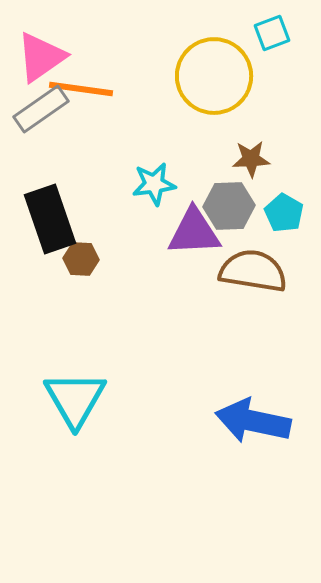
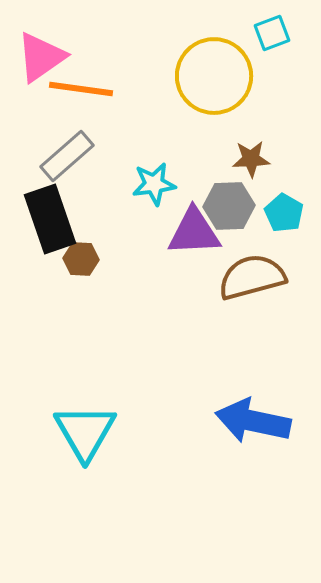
gray rectangle: moved 26 px right, 47 px down; rotated 6 degrees counterclockwise
brown semicircle: moved 1 px left, 6 px down; rotated 24 degrees counterclockwise
cyan triangle: moved 10 px right, 33 px down
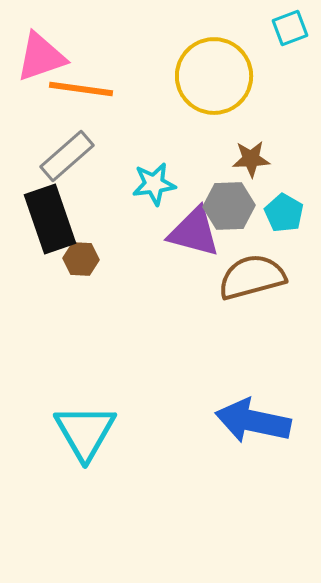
cyan square: moved 18 px right, 5 px up
pink triangle: rotated 16 degrees clockwise
purple triangle: rotated 18 degrees clockwise
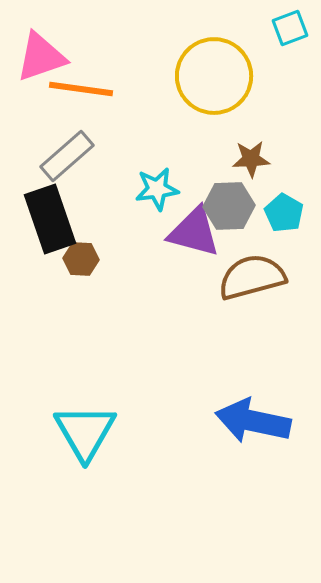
cyan star: moved 3 px right, 5 px down
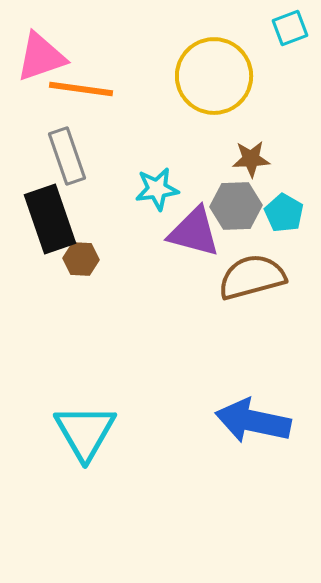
gray rectangle: rotated 68 degrees counterclockwise
gray hexagon: moved 7 px right
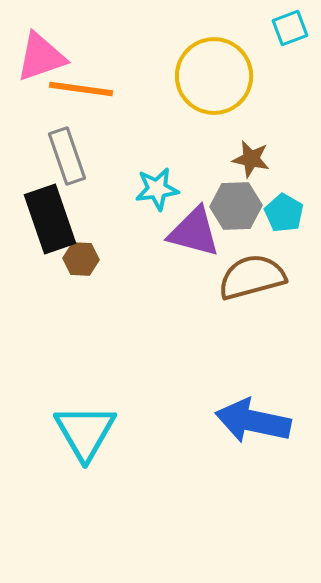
brown star: rotated 15 degrees clockwise
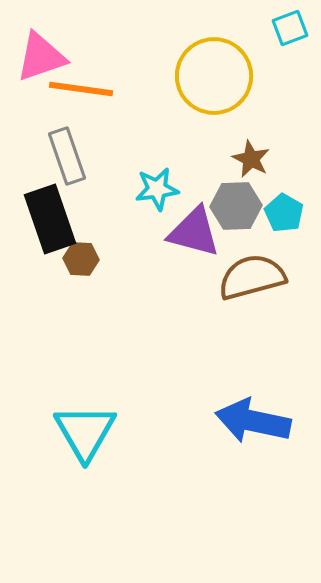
brown star: rotated 15 degrees clockwise
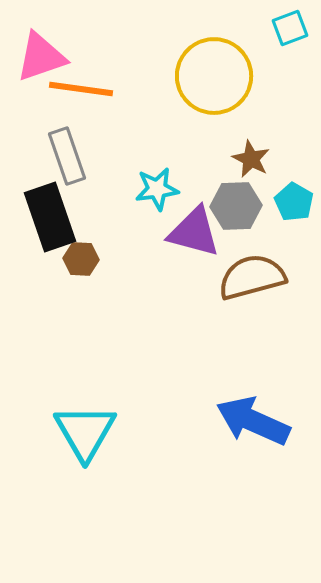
cyan pentagon: moved 10 px right, 11 px up
black rectangle: moved 2 px up
blue arrow: rotated 12 degrees clockwise
